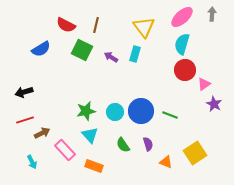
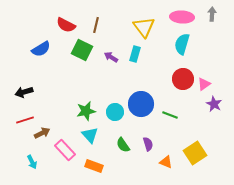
pink ellipse: rotated 45 degrees clockwise
red circle: moved 2 px left, 9 px down
blue circle: moved 7 px up
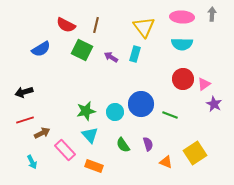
cyan semicircle: rotated 105 degrees counterclockwise
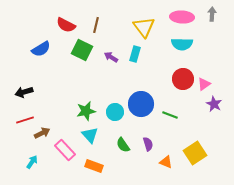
cyan arrow: rotated 120 degrees counterclockwise
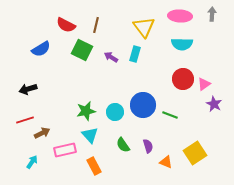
pink ellipse: moved 2 px left, 1 px up
black arrow: moved 4 px right, 3 px up
blue circle: moved 2 px right, 1 px down
purple semicircle: moved 2 px down
pink rectangle: rotated 60 degrees counterclockwise
orange rectangle: rotated 42 degrees clockwise
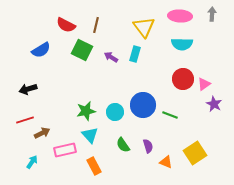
blue semicircle: moved 1 px down
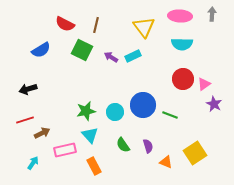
red semicircle: moved 1 px left, 1 px up
cyan rectangle: moved 2 px left, 2 px down; rotated 49 degrees clockwise
cyan arrow: moved 1 px right, 1 px down
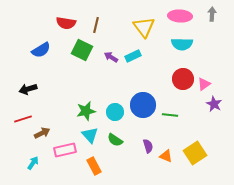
red semicircle: moved 1 px right, 1 px up; rotated 18 degrees counterclockwise
green line: rotated 14 degrees counterclockwise
red line: moved 2 px left, 1 px up
green semicircle: moved 8 px left, 5 px up; rotated 21 degrees counterclockwise
orange triangle: moved 6 px up
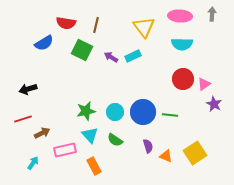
blue semicircle: moved 3 px right, 7 px up
blue circle: moved 7 px down
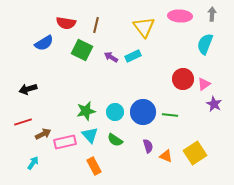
cyan semicircle: moved 23 px right; rotated 110 degrees clockwise
red line: moved 3 px down
brown arrow: moved 1 px right, 1 px down
pink rectangle: moved 8 px up
